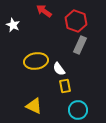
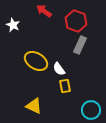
yellow ellipse: rotated 40 degrees clockwise
cyan circle: moved 13 px right
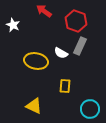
gray rectangle: moved 1 px down
yellow ellipse: rotated 20 degrees counterclockwise
white semicircle: moved 2 px right, 16 px up; rotated 24 degrees counterclockwise
yellow rectangle: rotated 16 degrees clockwise
cyan circle: moved 1 px left, 1 px up
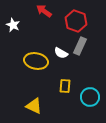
cyan circle: moved 12 px up
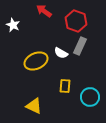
yellow ellipse: rotated 35 degrees counterclockwise
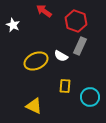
white semicircle: moved 3 px down
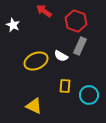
cyan circle: moved 1 px left, 2 px up
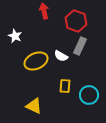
red arrow: rotated 42 degrees clockwise
white star: moved 2 px right, 11 px down
